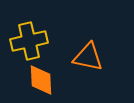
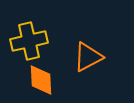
orange triangle: rotated 40 degrees counterclockwise
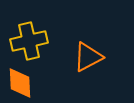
orange diamond: moved 21 px left, 3 px down
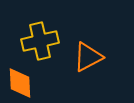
yellow cross: moved 11 px right
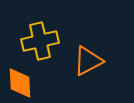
orange triangle: moved 4 px down
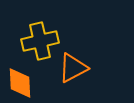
orange triangle: moved 15 px left, 7 px down
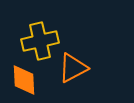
orange diamond: moved 4 px right, 3 px up
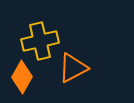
orange diamond: moved 2 px left, 3 px up; rotated 32 degrees clockwise
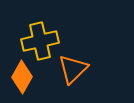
orange triangle: moved 1 px down; rotated 16 degrees counterclockwise
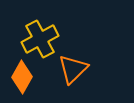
yellow cross: moved 2 px up; rotated 15 degrees counterclockwise
